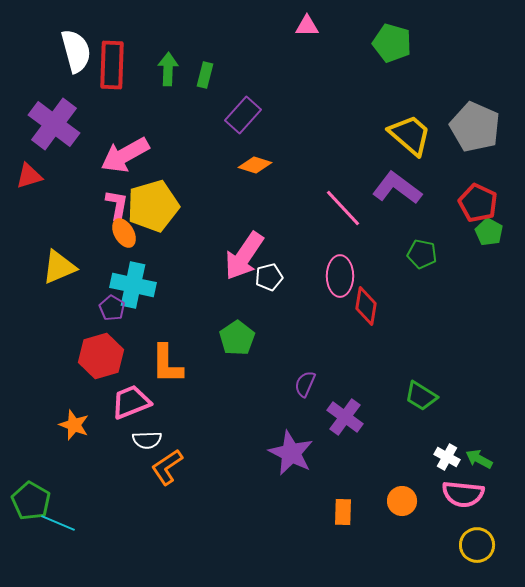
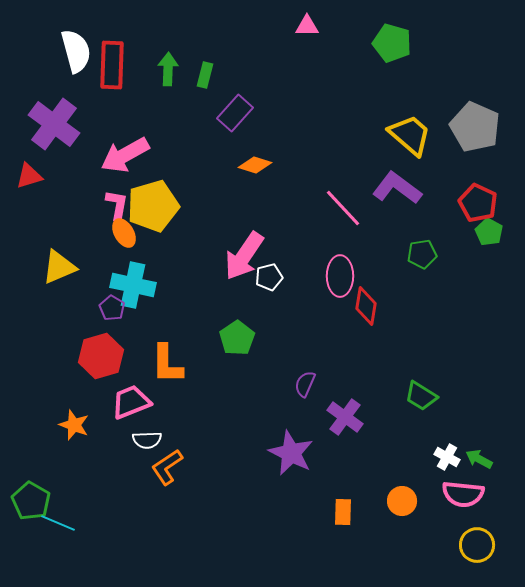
purple rectangle at (243, 115): moved 8 px left, 2 px up
green pentagon at (422, 254): rotated 20 degrees counterclockwise
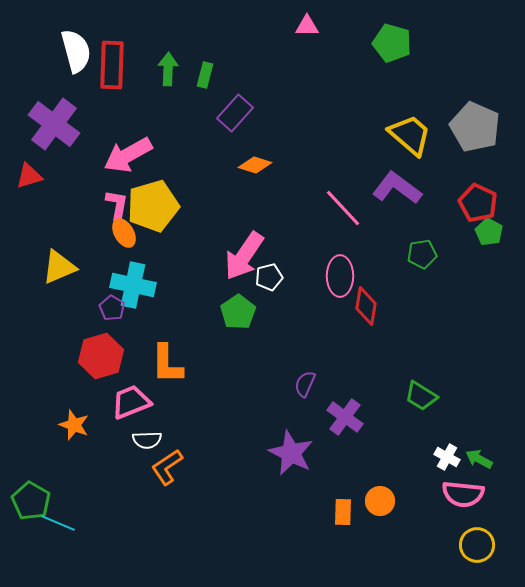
pink arrow at (125, 155): moved 3 px right
green pentagon at (237, 338): moved 1 px right, 26 px up
orange circle at (402, 501): moved 22 px left
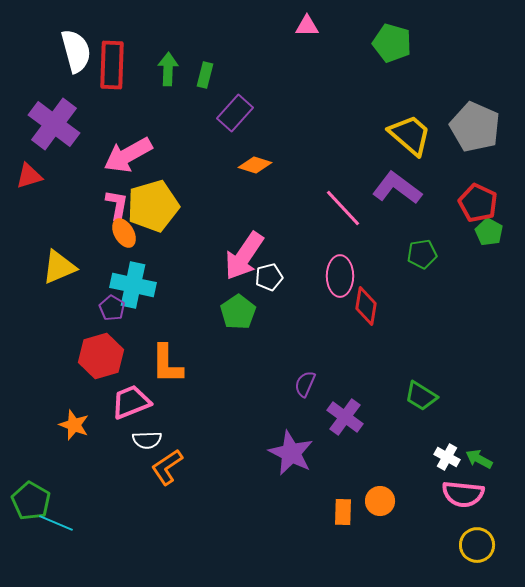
cyan line at (58, 523): moved 2 px left
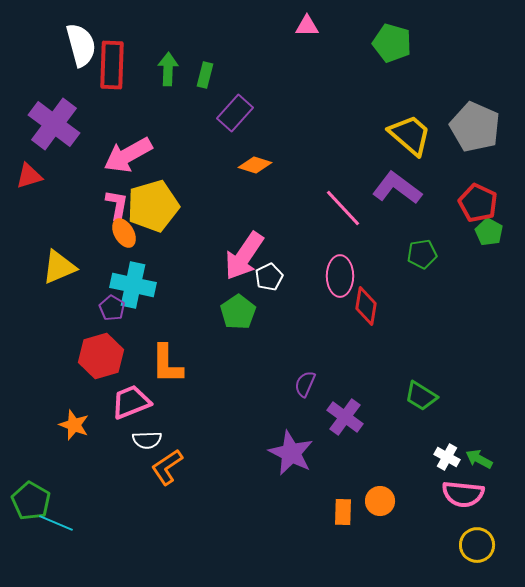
white semicircle at (76, 51): moved 5 px right, 6 px up
white pentagon at (269, 277): rotated 12 degrees counterclockwise
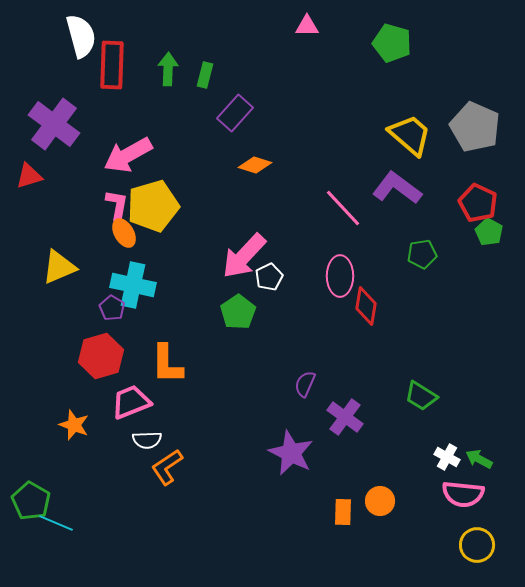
white semicircle at (81, 45): moved 9 px up
pink arrow at (244, 256): rotated 9 degrees clockwise
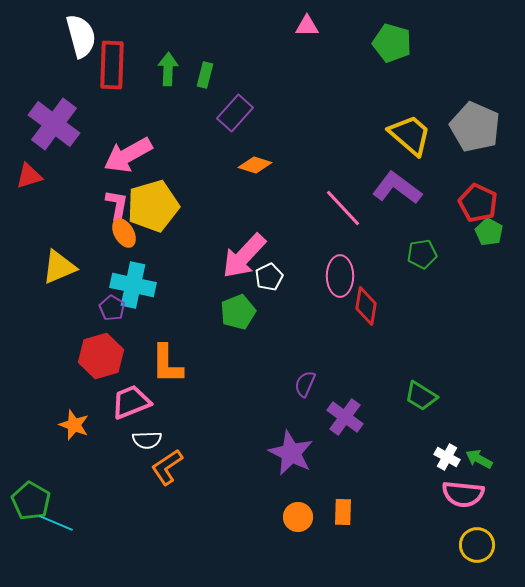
green pentagon at (238, 312): rotated 12 degrees clockwise
orange circle at (380, 501): moved 82 px left, 16 px down
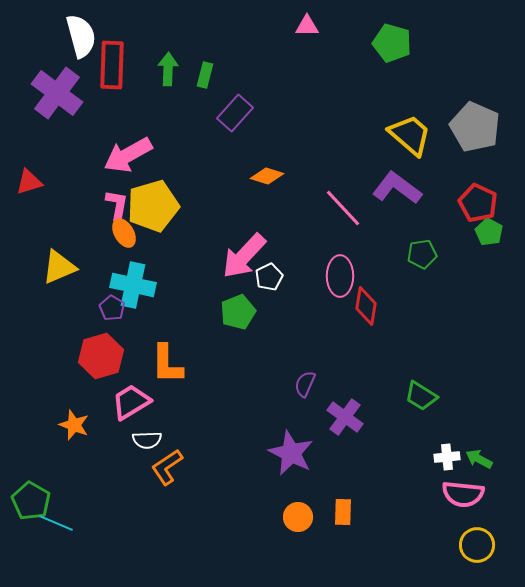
purple cross at (54, 124): moved 3 px right, 31 px up
orange diamond at (255, 165): moved 12 px right, 11 px down
red triangle at (29, 176): moved 6 px down
pink trapezoid at (131, 402): rotated 9 degrees counterclockwise
white cross at (447, 457): rotated 35 degrees counterclockwise
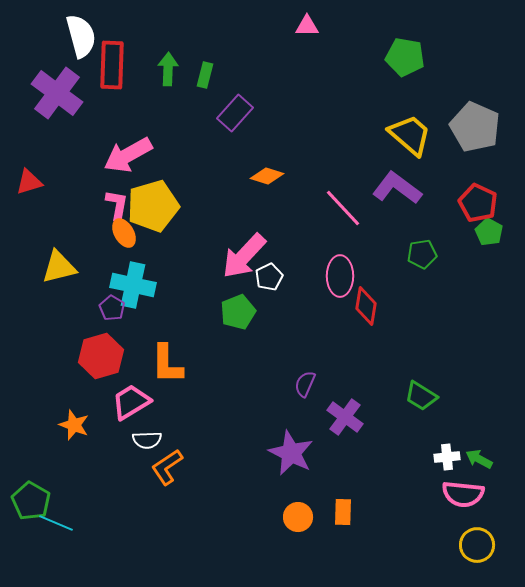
green pentagon at (392, 43): moved 13 px right, 14 px down; rotated 6 degrees counterclockwise
yellow triangle at (59, 267): rotated 9 degrees clockwise
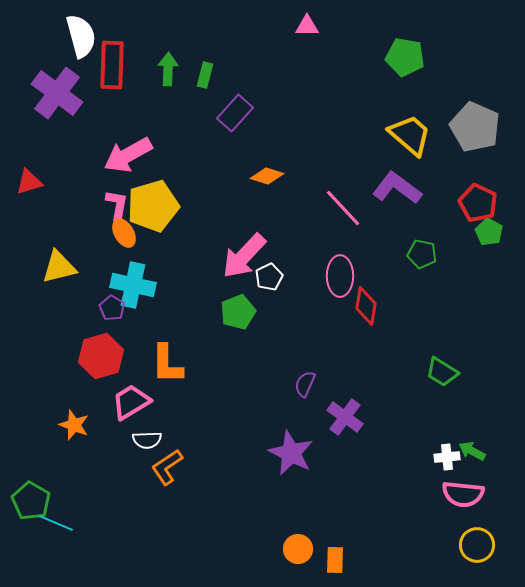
green pentagon at (422, 254): rotated 20 degrees clockwise
green trapezoid at (421, 396): moved 21 px right, 24 px up
green arrow at (479, 459): moved 7 px left, 8 px up
orange rectangle at (343, 512): moved 8 px left, 48 px down
orange circle at (298, 517): moved 32 px down
